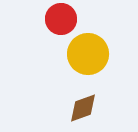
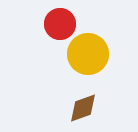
red circle: moved 1 px left, 5 px down
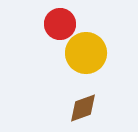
yellow circle: moved 2 px left, 1 px up
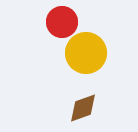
red circle: moved 2 px right, 2 px up
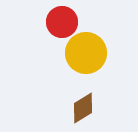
brown diamond: rotated 12 degrees counterclockwise
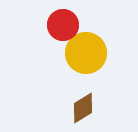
red circle: moved 1 px right, 3 px down
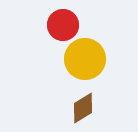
yellow circle: moved 1 px left, 6 px down
